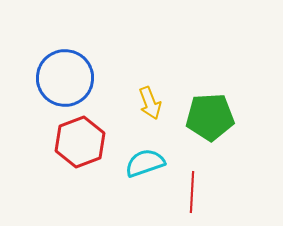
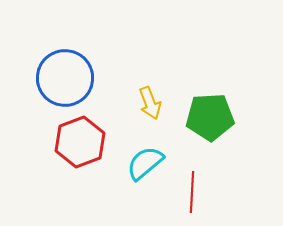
cyan semicircle: rotated 21 degrees counterclockwise
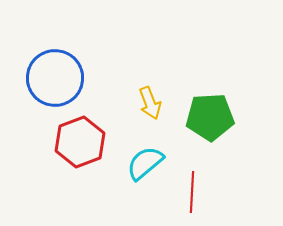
blue circle: moved 10 px left
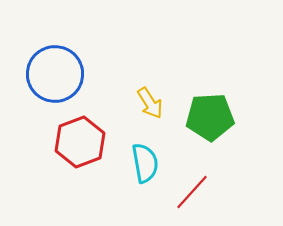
blue circle: moved 4 px up
yellow arrow: rotated 12 degrees counterclockwise
cyan semicircle: rotated 120 degrees clockwise
red line: rotated 39 degrees clockwise
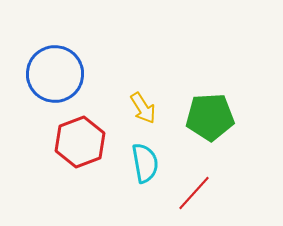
yellow arrow: moved 7 px left, 5 px down
red line: moved 2 px right, 1 px down
